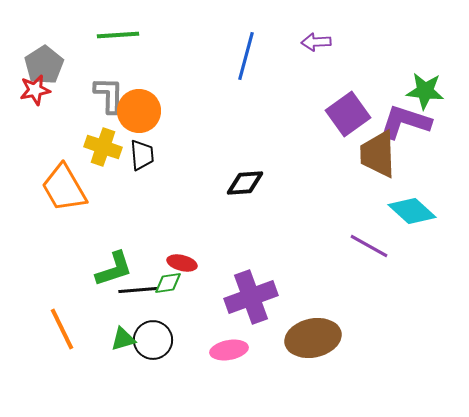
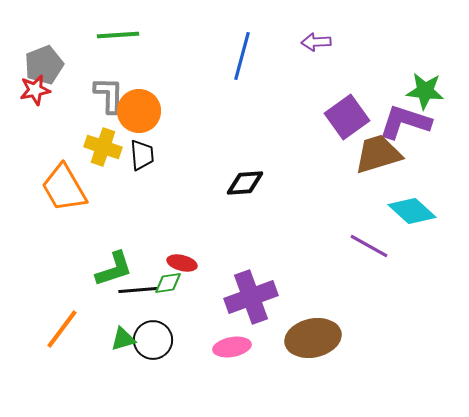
blue line: moved 4 px left
gray pentagon: rotated 12 degrees clockwise
purple square: moved 1 px left, 3 px down
brown trapezoid: rotated 75 degrees clockwise
orange line: rotated 63 degrees clockwise
pink ellipse: moved 3 px right, 3 px up
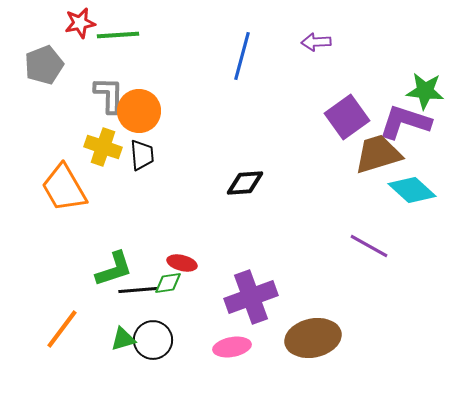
red star: moved 45 px right, 67 px up
cyan diamond: moved 21 px up
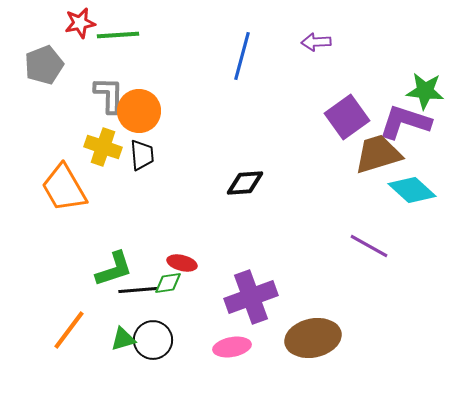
orange line: moved 7 px right, 1 px down
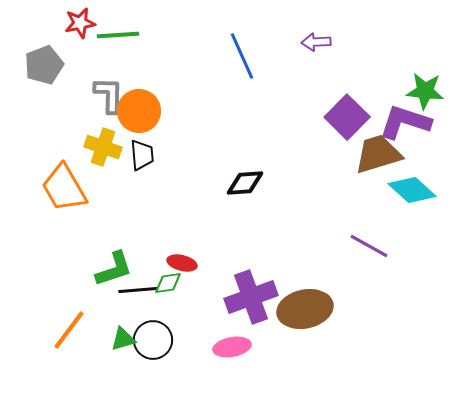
blue line: rotated 39 degrees counterclockwise
purple square: rotated 9 degrees counterclockwise
brown ellipse: moved 8 px left, 29 px up
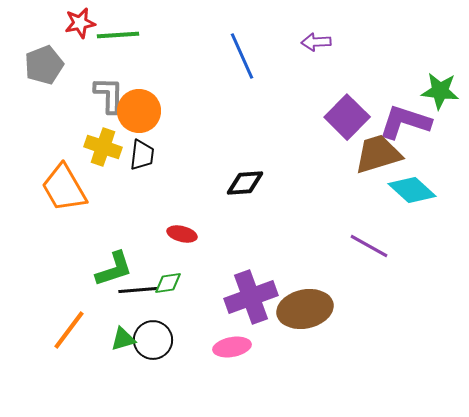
green star: moved 15 px right
black trapezoid: rotated 12 degrees clockwise
red ellipse: moved 29 px up
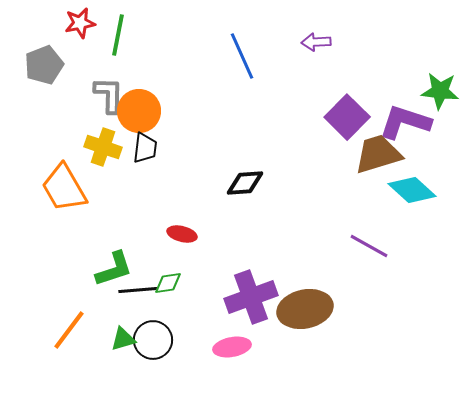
green line: rotated 75 degrees counterclockwise
black trapezoid: moved 3 px right, 7 px up
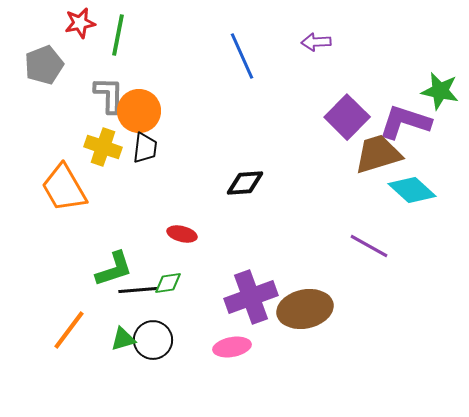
green star: rotated 6 degrees clockwise
